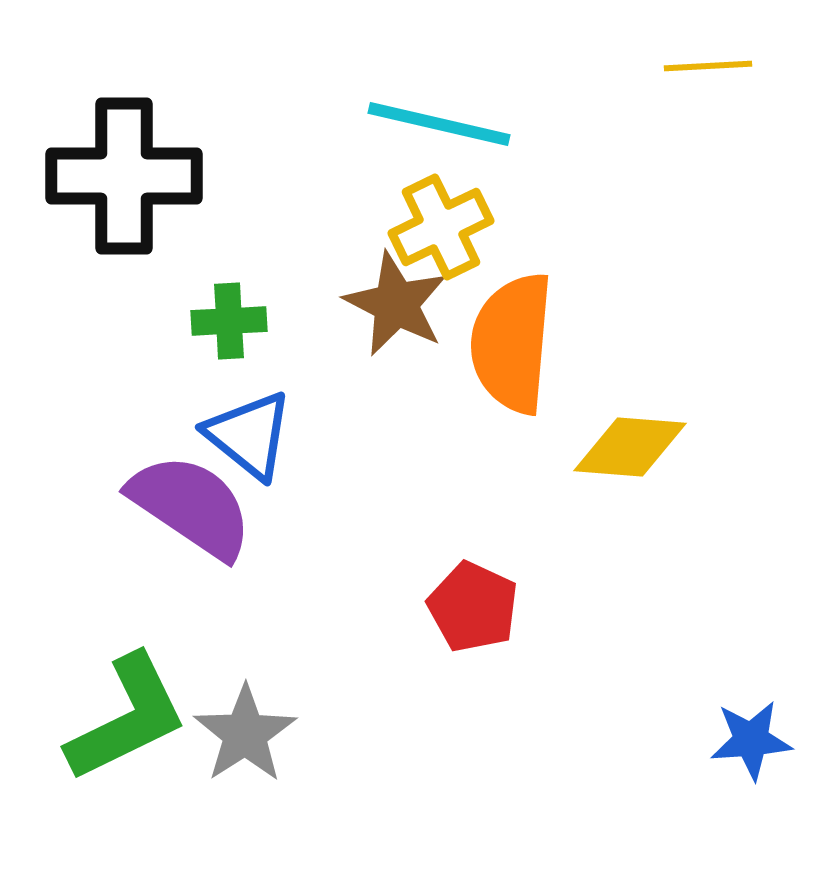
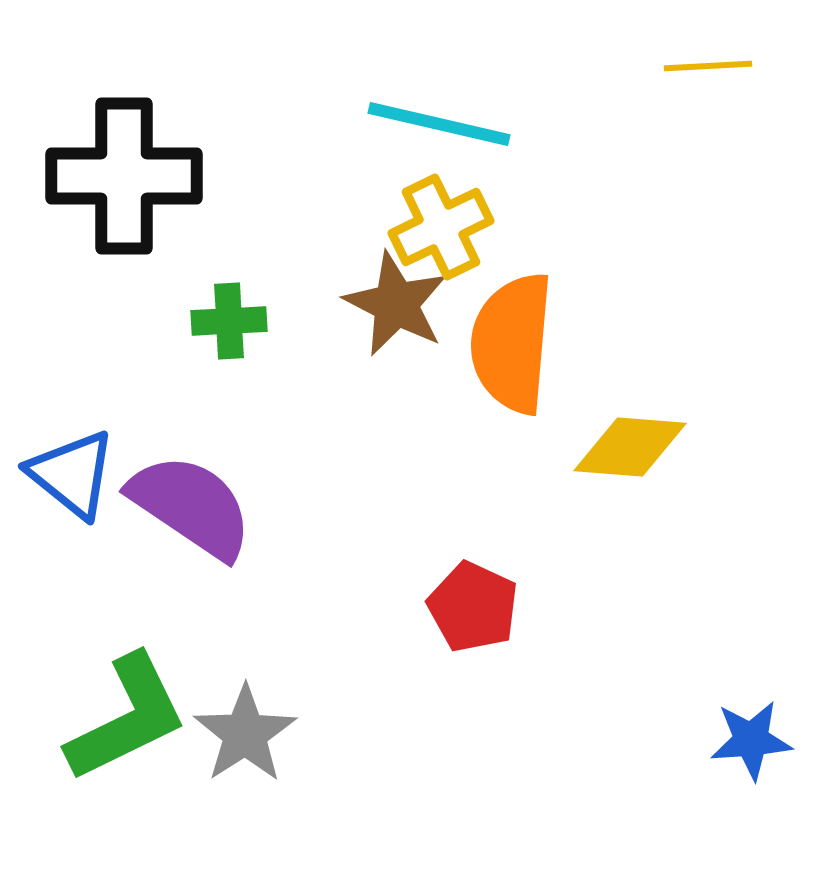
blue triangle: moved 177 px left, 39 px down
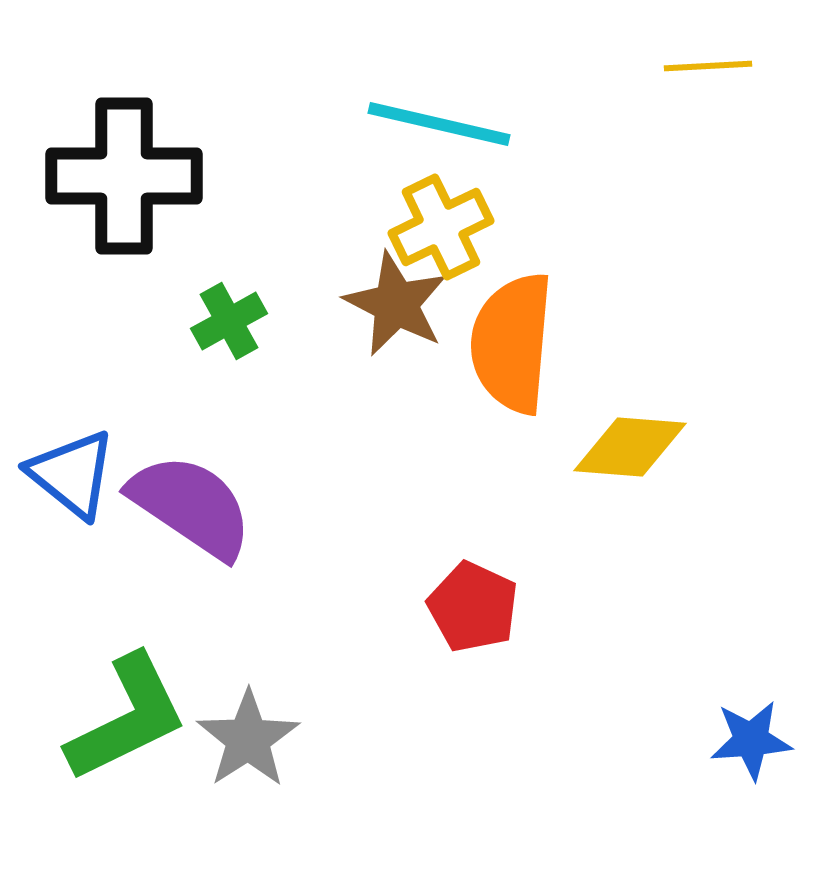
green cross: rotated 26 degrees counterclockwise
gray star: moved 3 px right, 5 px down
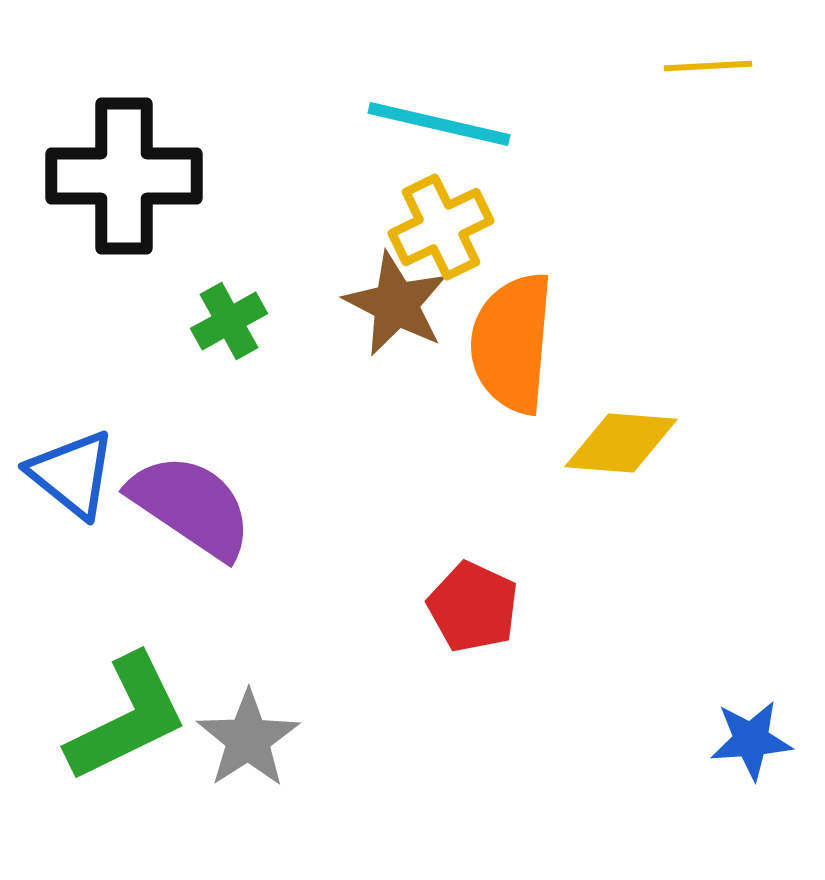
yellow diamond: moved 9 px left, 4 px up
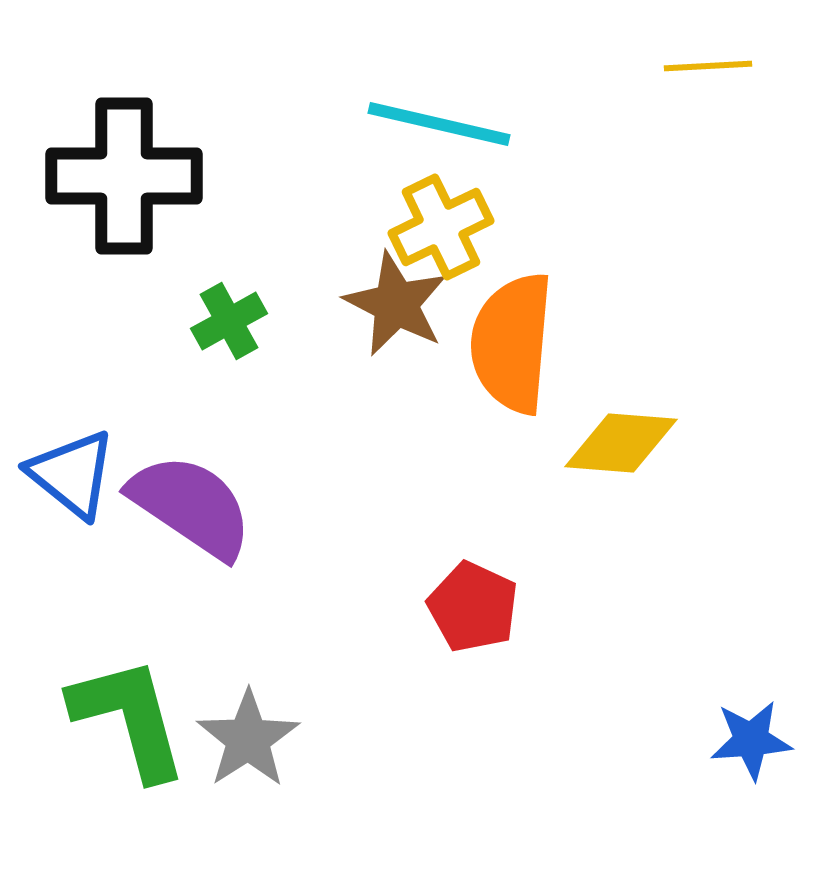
green L-shape: moved 2 px right; rotated 79 degrees counterclockwise
